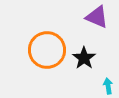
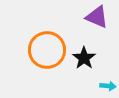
cyan arrow: rotated 105 degrees clockwise
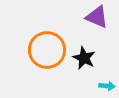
black star: rotated 10 degrees counterclockwise
cyan arrow: moved 1 px left
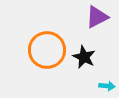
purple triangle: rotated 50 degrees counterclockwise
black star: moved 1 px up
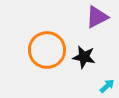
black star: rotated 15 degrees counterclockwise
cyan arrow: rotated 49 degrees counterclockwise
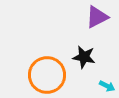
orange circle: moved 25 px down
cyan arrow: rotated 70 degrees clockwise
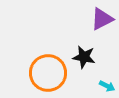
purple triangle: moved 5 px right, 2 px down
orange circle: moved 1 px right, 2 px up
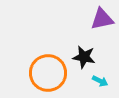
purple triangle: rotated 15 degrees clockwise
cyan arrow: moved 7 px left, 5 px up
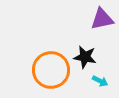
black star: moved 1 px right
orange circle: moved 3 px right, 3 px up
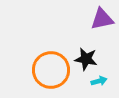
black star: moved 1 px right, 2 px down
cyan arrow: moved 1 px left; rotated 42 degrees counterclockwise
